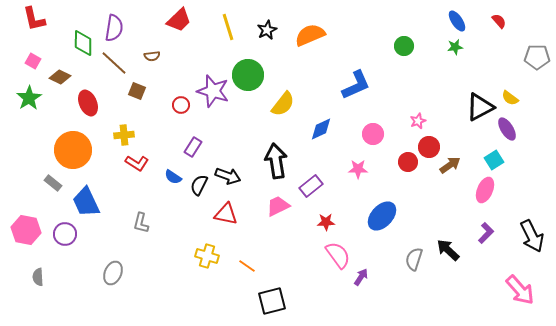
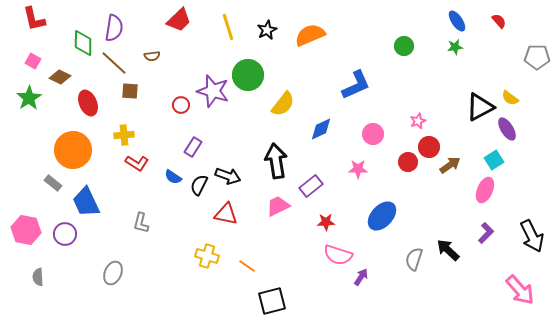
brown square at (137, 91): moved 7 px left; rotated 18 degrees counterclockwise
pink semicircle at (338, 255): rotated 144 degrees clockwise
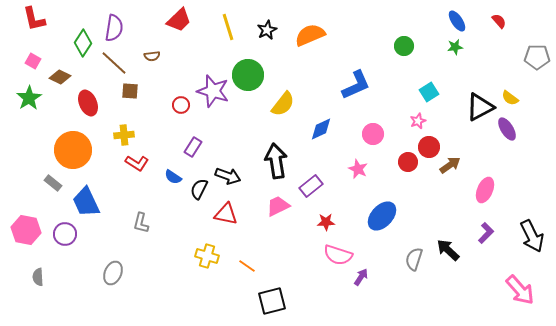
green diamond at (83, 43): rotated 32 degrees clockwise
cyan square at (494, 160): moved 65 px left, 68 px up
pink star at (358, 169): rotated 24 degrees clockwise
black semicircle at (199, 185): moved 4 px down
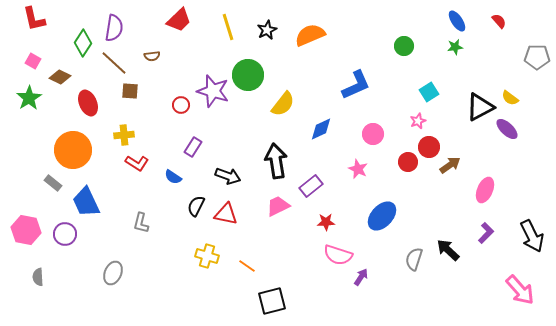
purple ellipse at (507, 129): rotated 15 degrees counterclockwise
black semicircle at (199, 189): moved 3 px left, 17 px down
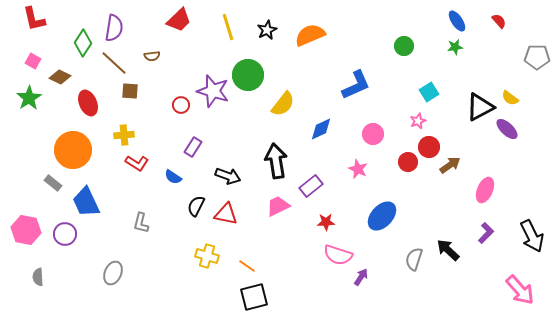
black square at (272, 301): moved 18 px left, 4 px up
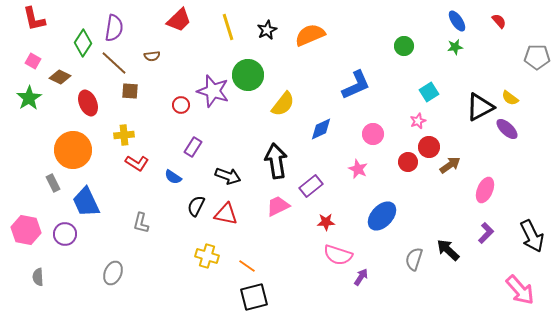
gray rectangle at (53, 183): rotated 24 degrees clockwise
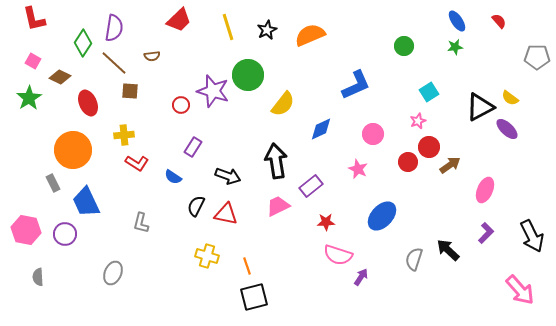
orange line at (247, 266): rotated 36 degrees clockwise
